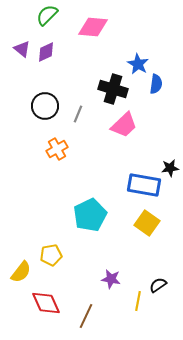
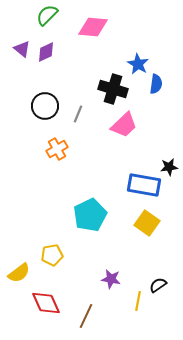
black star: moved 1 px left, 1 px up
yellow pentagon: moved 1 px right
yellow semicircle: moved 2 px left, 1 px down; rotated 15 degrees clockwise
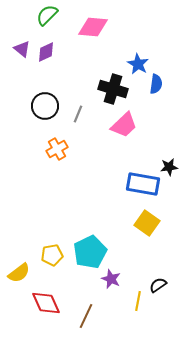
blue rectangle: moved 1 px left, 1 px up
cyan pentagon: moved 37 px down
purple star: rotated 12 degrees clockwise
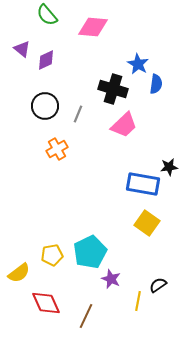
green semicircle: rotated 85 degrees counterclockwise
purple diamond: moved 8 px down
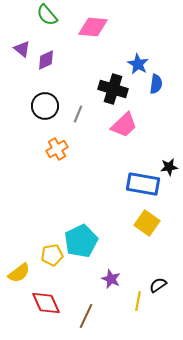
cyan pentagon: moved 9 px left, 11 px up
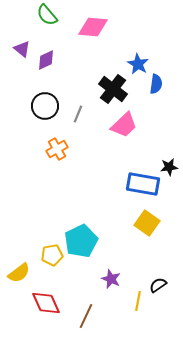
black cross: rotated 20 degrees clockwise
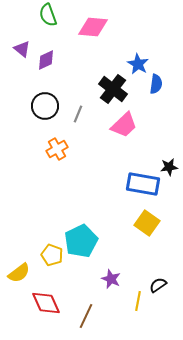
green semicircle: moved 1 px right; rotated 20 degrees clockwise
yellow pentagon: rotated 30 degrees clockwise
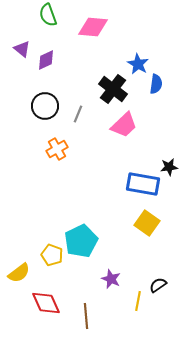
brown line: rotated 30 degrees counterclockwise
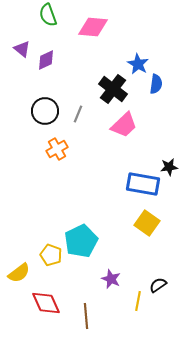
black circle: moved 5 px down
yellow pentagon: moved 1 px left
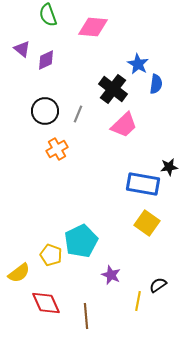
purple star: moved 4 px up
